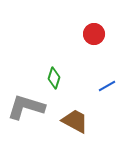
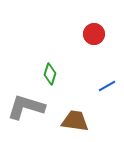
green diamond: moved 4 px left, 4 px up
brown trapezoid: rotated 20 degrees counterclockwise
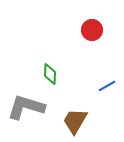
red circle: moved 2 px left, 4 px up
green diamond: rotated 15 degrees counterclockwise
brown trapezoid: rotated 68 degrees counterclockwise
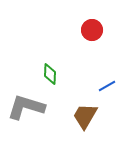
brown trapezoid: moved 10 px right, 5 px up
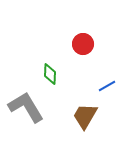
red circle: moved 9 px left, 14 px down
gray L-shape: rotated 42 degrees clockwise
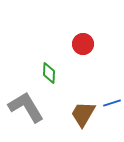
green diamond: moved 1 px left, 1 px up
blue line: moved 5 px right, 17 px down; rotated 12 degrees clockwise
brown trapezoid: moved 2 px left, 2 px up
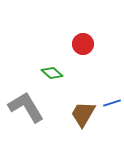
green diamond: moved 3 px right; rotated 50 degrees counterclockwise
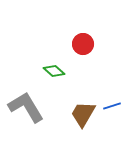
green diamond: moved 2 px right, 2 px up
blue line: moved 3 px down
